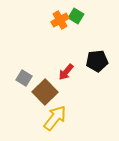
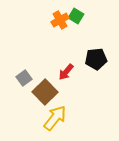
black pentagon: moved 1 px left, 2 px up
gray square: rotated 21 degrees clockwise
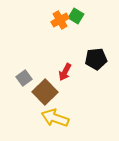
red arrow: moved 1 px left; rotated 12 degrees counterclockwise
yellow arrow: rotated 108 degrees counterclockwise
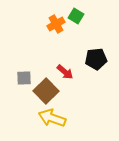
orange cross: moved 4 px left, 4 px down
red arrow: rotated 78 degrees counterclockwise
gray square: rotated 35 degrees clockwise
brown square: moved 1 px right, 1 px up
yellow arrow: moved 3 px left
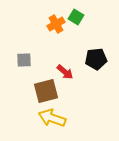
green square: moved 1 px down
gray square: moved 18 px up
brown square: rotated 30 degrees clockwise
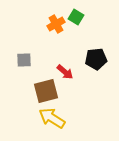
yellow arrow: rotated 12 degrees clockwise
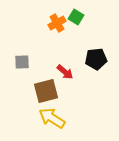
orange cross: moved 1 px right, 1 px up
gray square: moved 2 px left, 2 px down
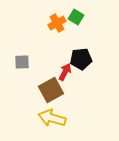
black pentagon: moved 15 px left
red arrow: rotated 102 degrees counterclockwise
brown square: moved 5 px right, 1 px up; rotated 15 degrees counterclockwise
yellow arrow: rotated 16 degrees counterclockwise
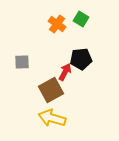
green square: moved 5 px right, 2 px down
orange cross: moved 1 px down; rotated 24 degrees counterclockwise
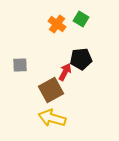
gray square: moved 2 px left, 3 px down
